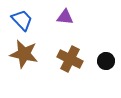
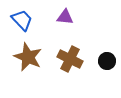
brown star: moved 4 px right, 3 px down; rotated 12 degrees clockwise
black circle: moved 1 px right
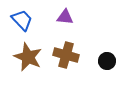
brown cross: moved 4 px left, 4 px up; rotated 10 degrees counterclockwise
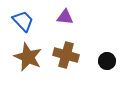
blue trapezoid: moved 1 px right, 1 px down
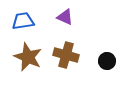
purple triangle: rotated 18 degrees clockwise
blue trapezoid: rotated 55 degrees counterclockwise
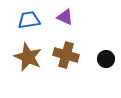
blue trapezoid: moved 6 px right, 1 px up
black circle: moved 1 px left, 2 px up
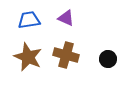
purple triangle: moved 1 px right, 1 px down
black circle: moved 2 px right
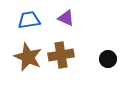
brown cross: moved 5 px left; rotated 25 degrees counterclockwise
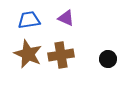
brown star: moved 3 px up
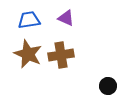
black circle: moved 27 px down
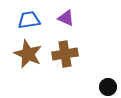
brown cross: moved 4 px right, 1 px up
black circle: moved 1 px down
